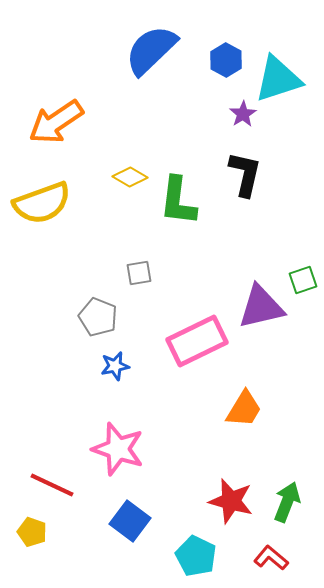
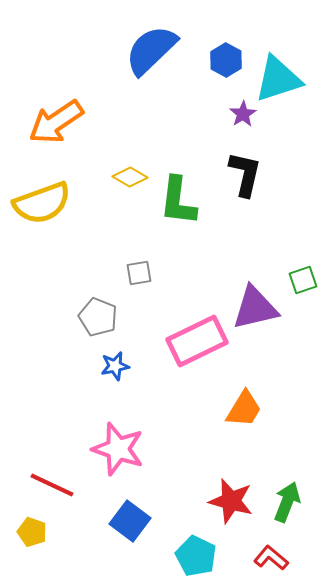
purple triangle: moved 6 px left, 1 px down
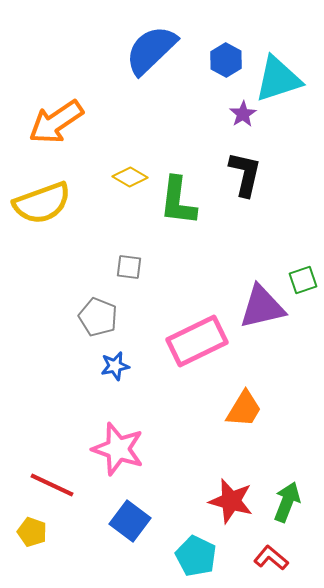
gray square: moved 10 px left, 6 px up; rotated 16 degrees clockwise
purple triangle: moved 7 px right, 1 px up
